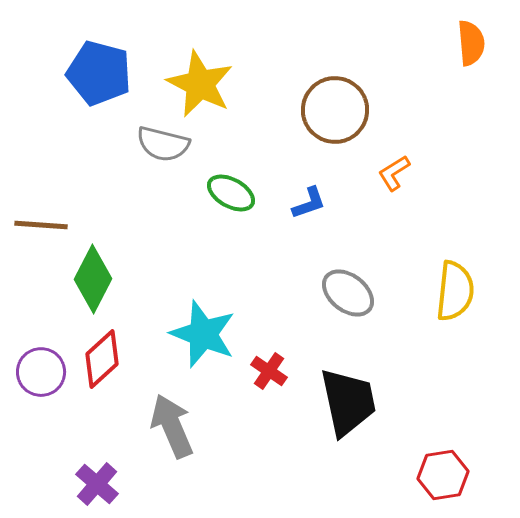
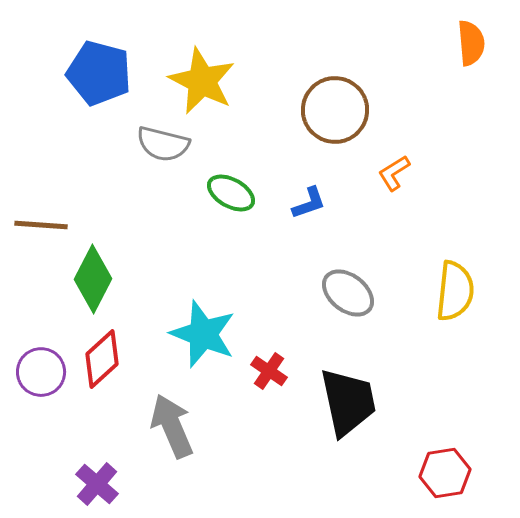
yellow star: moved 2 px right, 3 px up
red hexagon: moved 2 px right, 2 px up
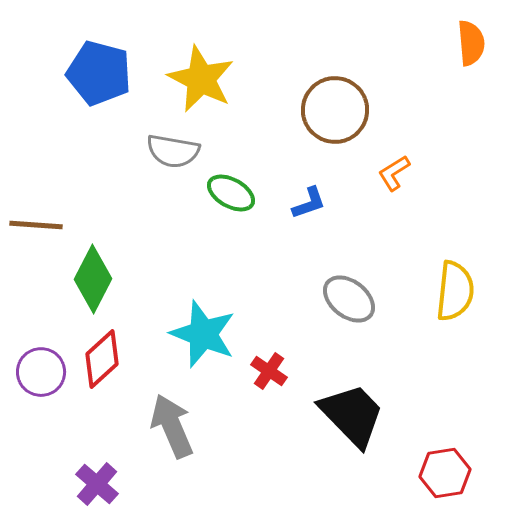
yellow star: moved 1 px left, 2 px up
gray semicircle: moved 10 px right, 7 px down; rotated 4 degrees counterclockwise
brown line: moved 5 px left
gray ellipse: moved 1 px right, 6 px down
black trapezoid: moved 4 px right, 13 px down; rotated 32 degrees counterclockwise
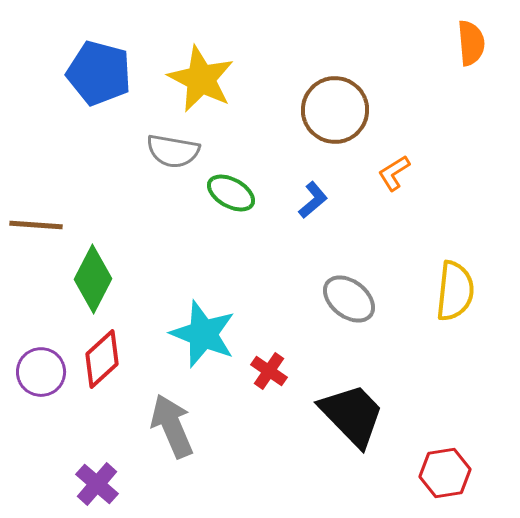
blue L-shape: moved 4 px right, 3 px up; rotated 21 degrees counterclockwise
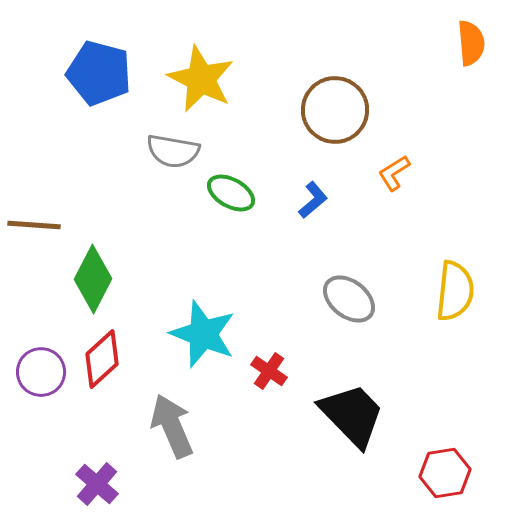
brown line: moved 2 px left
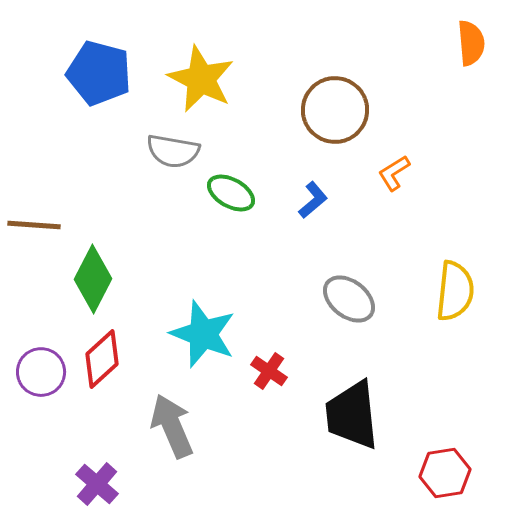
black trapezoid: rotated 142 degrees counterclockwise
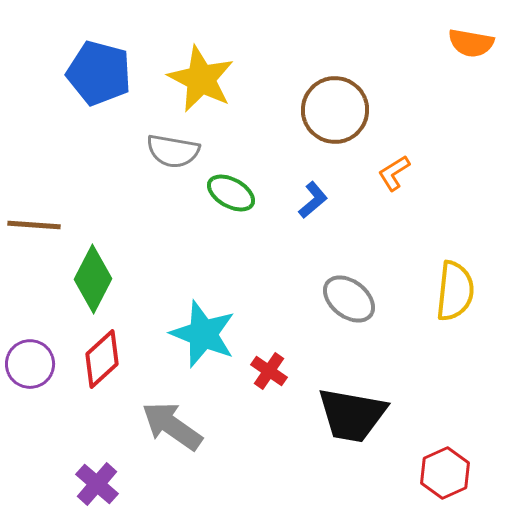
orange semicircle: rotated 105 degrees clockwise
purple circle: moved 11 px left, 8 px up
black trapezoid: rotated 74 degrees counterclockwise
gray arrow: rotated 32 degrees counterclockwise
red hexagon: rotated 15 degrees counterclockwise
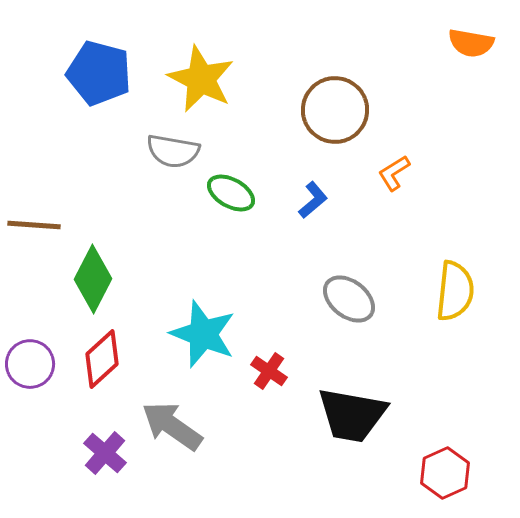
purple cross: moved 8 px right, 31 px up
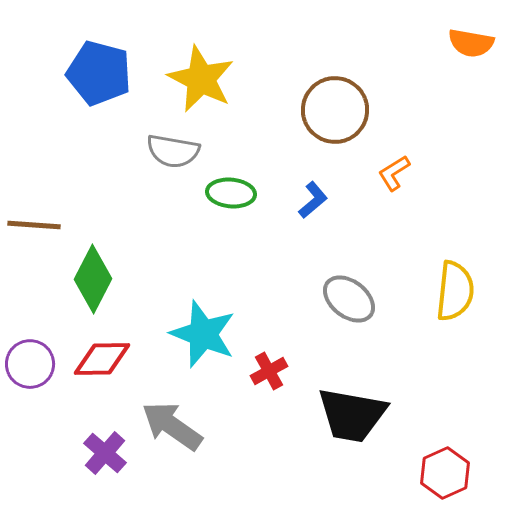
green ellipse: rotated 24 degrees counterclockwise
red diamond: rotated 42 degrees clockwise
red cross: rotated 27 degrees clockwise
